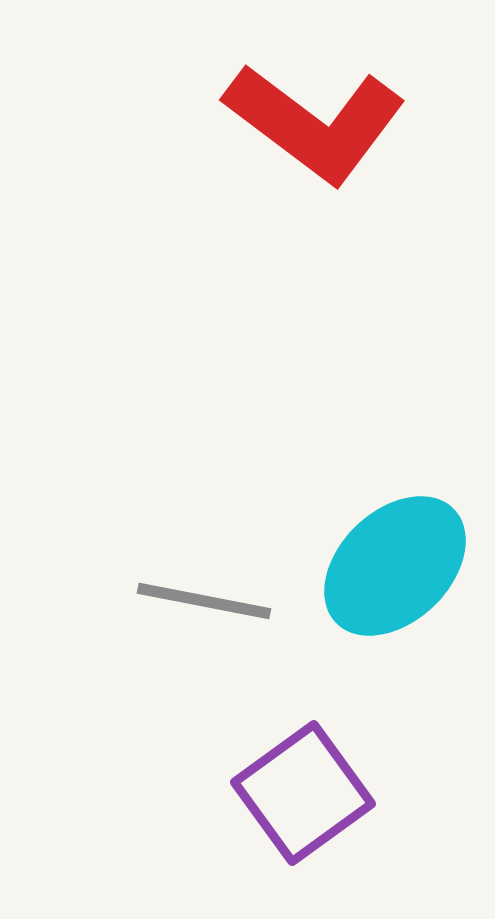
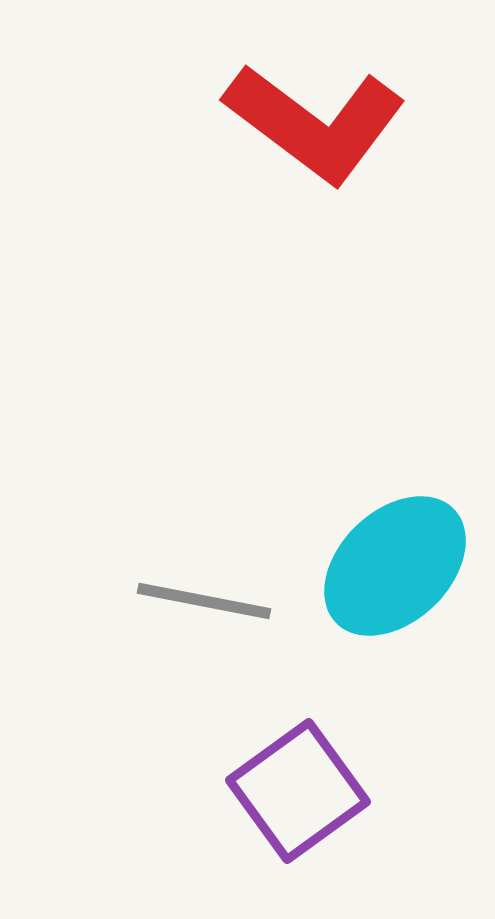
purple square: moved 5 px left, 2 px up
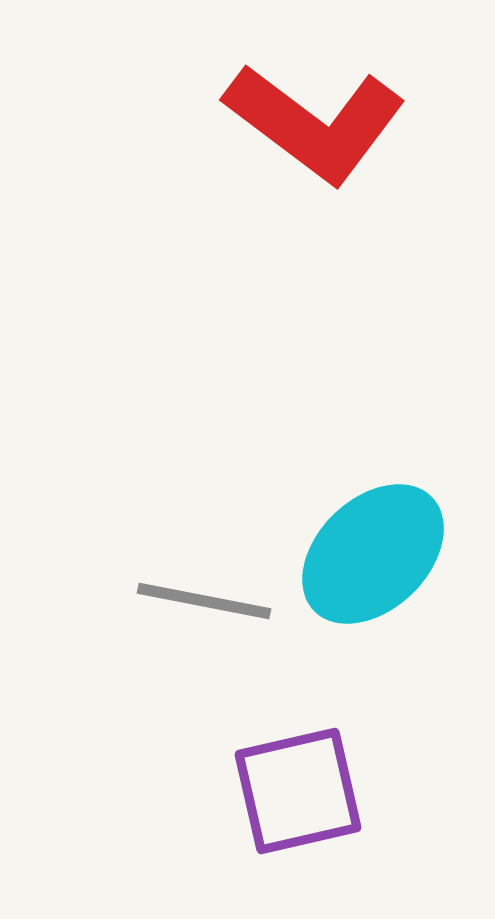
cyan ellipse: moved 22 px left, 12 px up
purple square: rotated 23 degrees clockwise
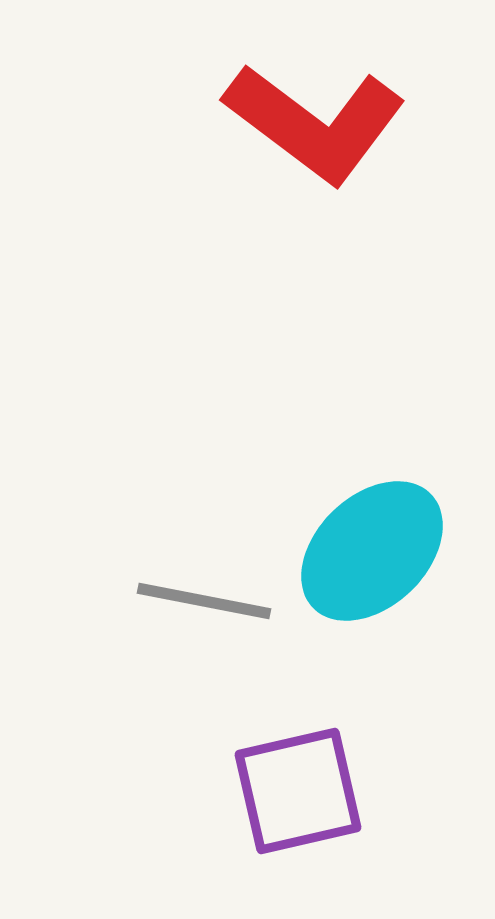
cyan ellipse: moved 1 px left, 3 px up
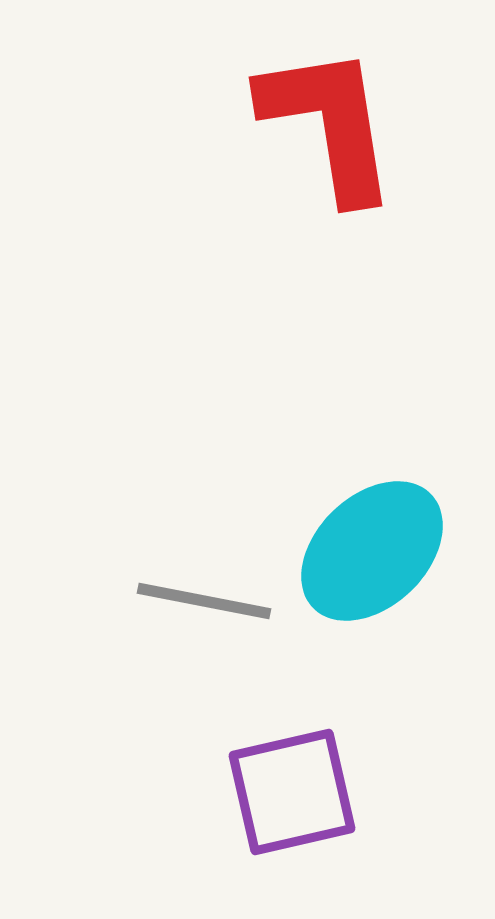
red L-shape: moved 14 px right; rotated 136 degrees counterclockwise
purple square: moved 6 px left, 1 px down
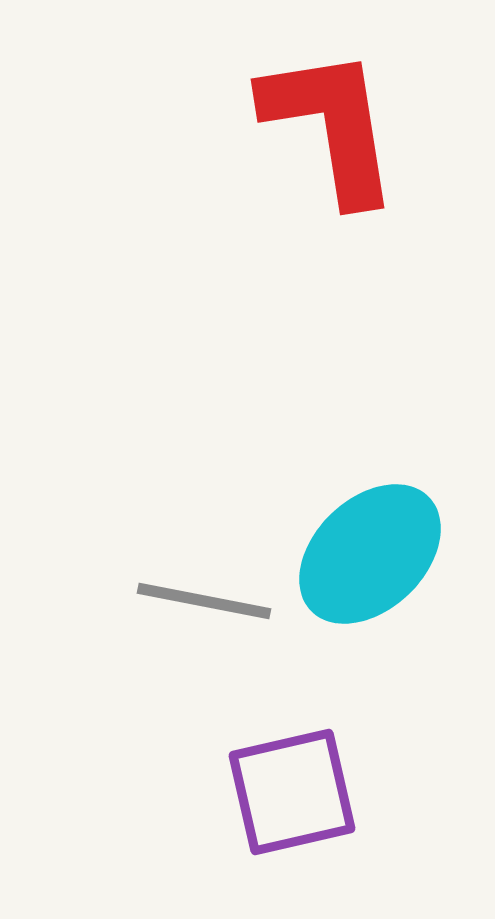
red L-shape: moved 2 px right, 2 px down
cyan ellipse: moved 2 px left, 3 px down
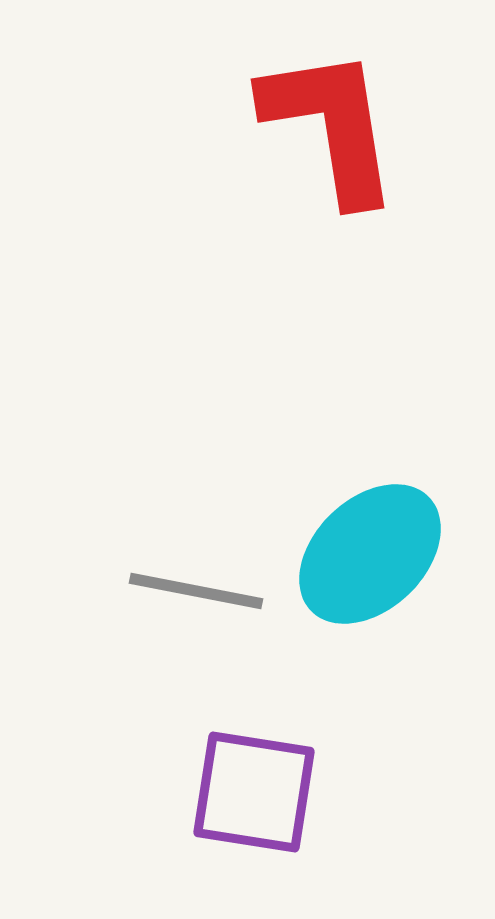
gray line: moved 8 px left, 10 px up
purple square: moved 38 px left; rotated 22 degrees clockwise
